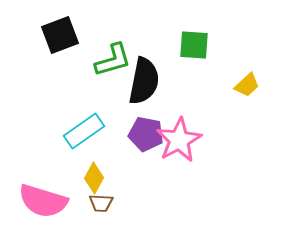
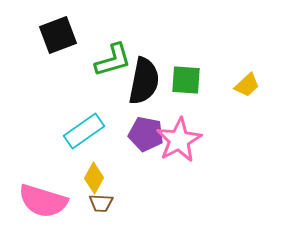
black square: moved 2 px left
green square: moved 8 px left, 35 px down
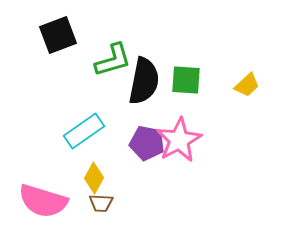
purple pentagon: moved 1 px right, 9 px down
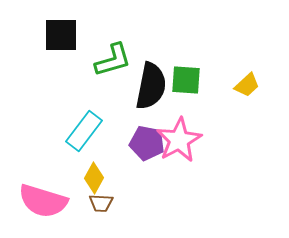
black square: moved 3 px right; rotated 21 degrees clockwise
black semicircle: moved 7 px right, 5 px down
cyan rectangle: rotated 18 degrees counterclockwise
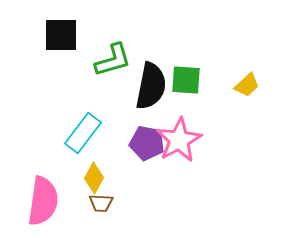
cyan rectangle: moved 1 px left, 2 px down
pink semicircle: rotated 99 degrees counterclockwise
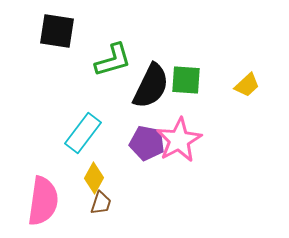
black square: moved 4 px left, 4 px up; rotated 9 degrees clockwise
black semicircle: rotated 15 degrees clockwise
brown trapezoid: rotated 75 degrees counterclockwise
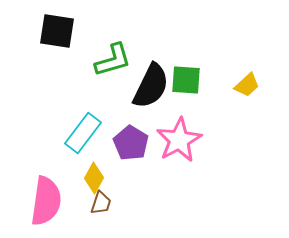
purple pentagon: moved 16 px left; rotated 20 degrees clockwise
pink semicircle: moved 3 px right
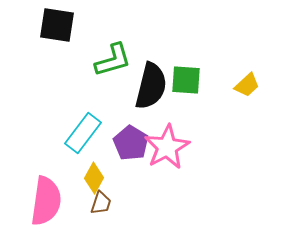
black square: moved 6 px up
black semicircle: rotated 12 degrees counterclockwise
pink star: moved 12 px left, 7 px down
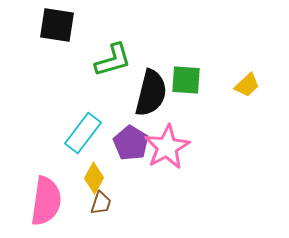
black semicircle: moved 7 px down
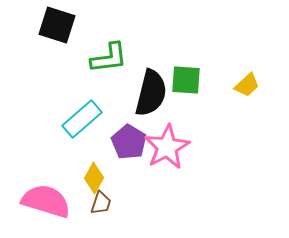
black square: rotated 9 degrees clockwise
green L-shape: moved 4 px left, 2 px up; rotated 9 degrees clockwise
cyan rectangle: moved 1 px left, 14 px up; rotated 12 degrees clockwise
purple pentagon: moved 2 px left, 1 px up
pink semicircle: rotated 81 degrees counterclockwise
